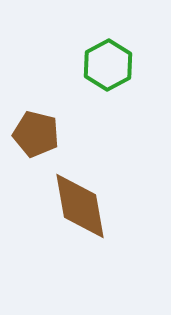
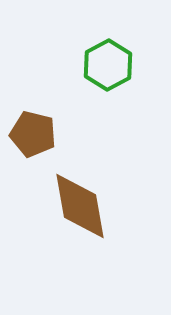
brown pentagon: moved 3 px left
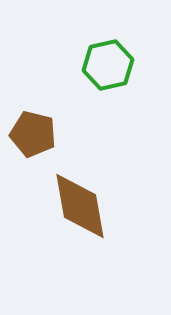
green hexagon: rotated 15 degrees clockwise
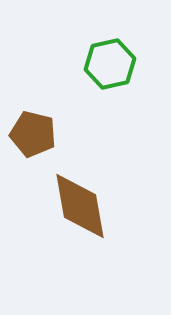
green hexagon: moved 2 px right, 1 px up
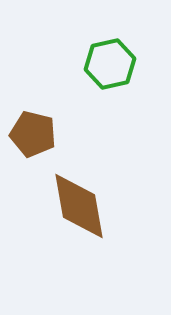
brown diamond: moved 1 px left
